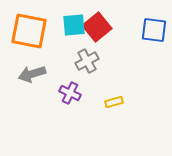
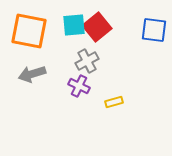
purple cross: moved 9 px right, 7 px up
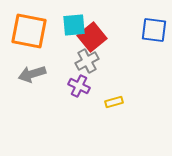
red square: moved 5 px left, 10 px down
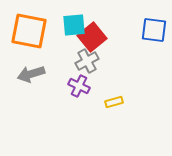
gray arrow: moved 1 px left
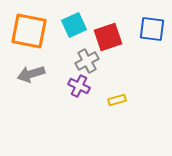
cyan square: rotated 20 degrees counterclockwise
blue square: moved 2 px left, 1 px up
red square: moved 16 px right; rotated 20 degrees clockwise
yellow rectangle: moved 3 px right, 2 px up
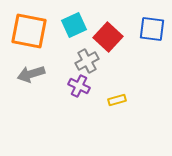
red square: rotated 28 degrees counterclockwise
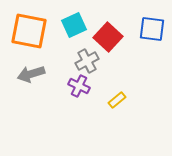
yellow rectangle: rotated 24 degrees counterclockwise
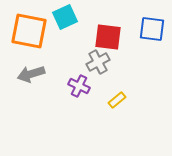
cyan square: moved 9 px left, 8 px up
red square: rotated 36 degrees counterclockwise
gray cross: moved 11 px right, 1 px down
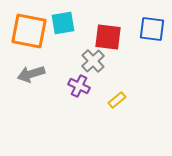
cyan square: moved 2 px left, 6 px down; rotated 15 degrees clockwise
gray cross: moved 5 px left, 1 px up; rotated 15 degrees counterclockwise
